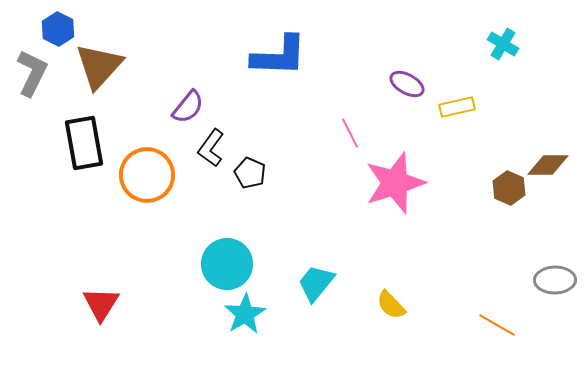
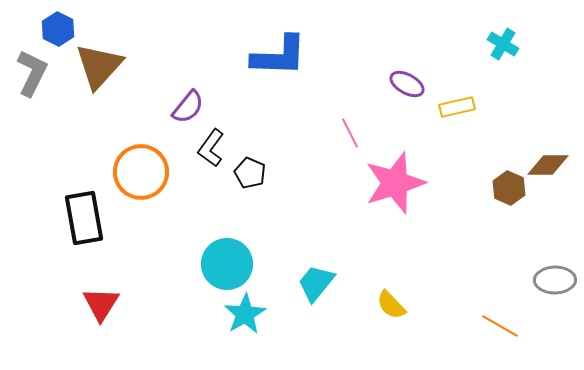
black rectangle: moved 75 px down
orange circle: moved 6 px left, 3 px up
orange line: moved 3 px right, 1 px down
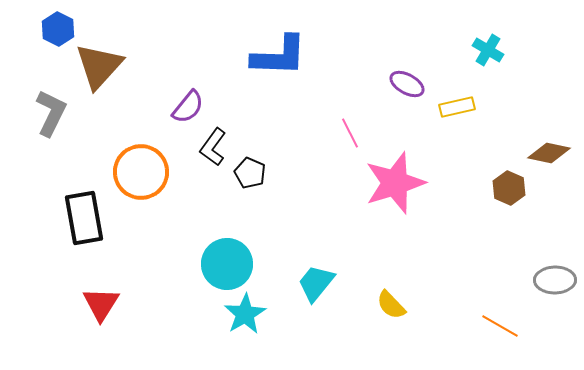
cyan cross: moved 15 px left, 6 px down
gray L-shape: moved 19 px right, 40 px down
black L-shape: moved 2 px right, 1 px up
brown diamond: moved 1 px right, 12 px up; rotated 12 degrees clockwise
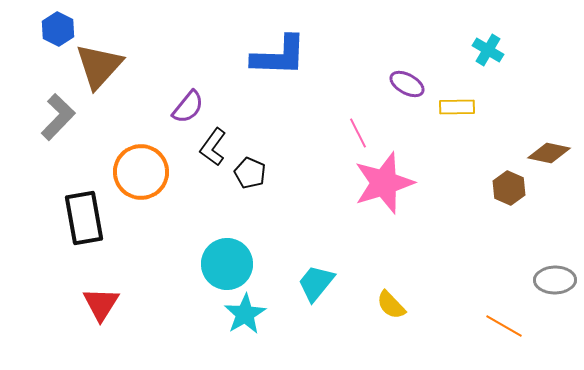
yellow rectangle: rotated 12 degrees clockwise
gray L-shape: moved 7 px right, 4 px down; rotated 18 degrees clockwise
pink line: moved 8 px right
pink star: moved 11 px left
orange line: moved 4 px right
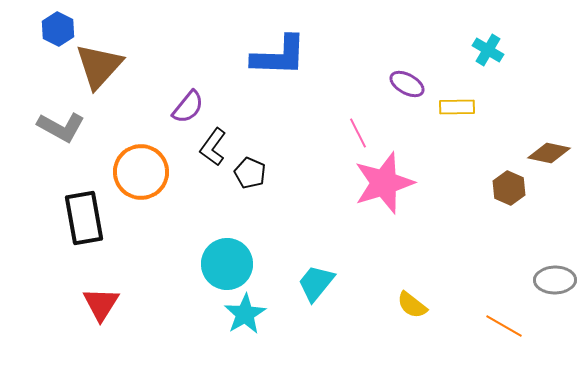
gray L-shape: moved 3 px right, 10 px down; rotated 75 degrees clockwise
yellow semicircle: moved 21 px right; rotated 8 degrees counterclockwise
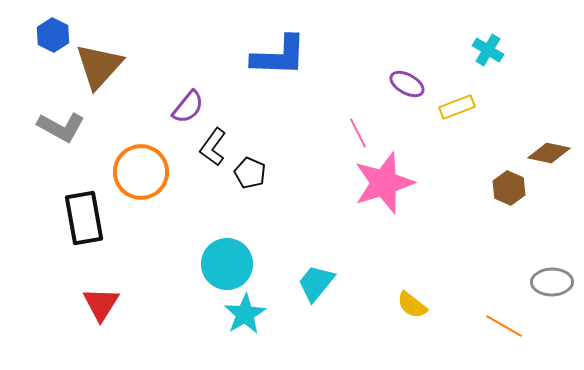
blue hexagon: moved 5 px left, 6 px down
yellow rectangle: rotated 20 degrees counterclockwise
gray ellipse: moved 3 px left, 2 px down
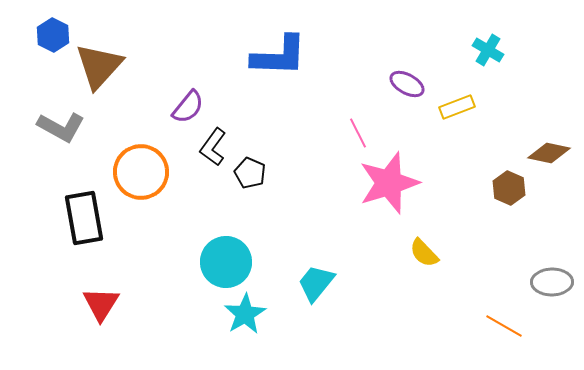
pink star: moved 5 px right
cyan circle: moved 1 px left, 2 px up
yellow semicircle: moved 12 px right, 52 px up; rotated 8 degrees clockwise
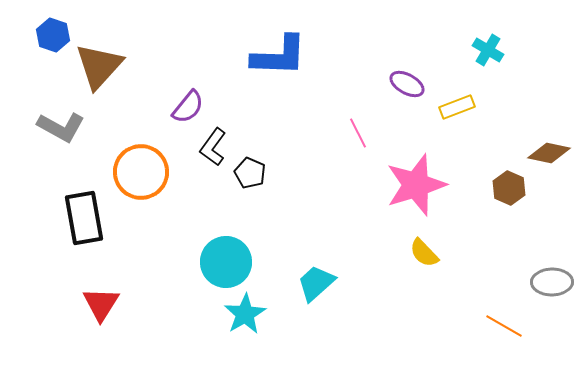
blue hexagon: rotated 8 degrees counterclockwise
pink star: moved 27 px right, 2 px down
cyan trapezoid: rotated 9 degrees clockwise
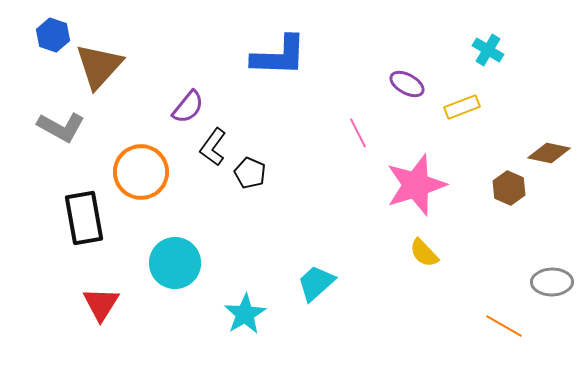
yellow rectangle: moved 5 px right
cyan circle: moved 51 px left, 1 px down
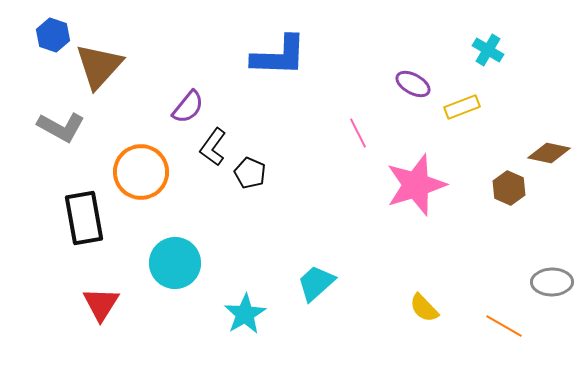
purple ellipse: moved 6 px right
yellow semicircle: moved 55 px down
